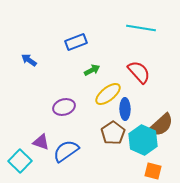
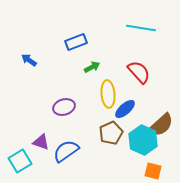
green arrow: moved 3 px up
yellow ellipse: rotated 56 degrees counterclockwise
blue ellipse: rotated 50 degrees clockwise
brown pentagon: moved 2 px left; rotated 10 degrees clockwise
cyan square: rotated 15 degrees clockwise
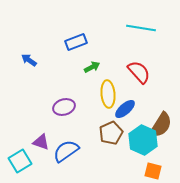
brown semicircle: rotated 16 degrees counterclockwise
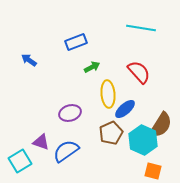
purple ellipse: moved 6 px right, 6 px down
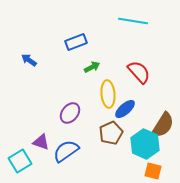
cyan line: moved 8 px left, 7 px up
purple ellipse: rotated 35 degrees counterclockwise
brown semicircle: moved 2 px right
cyan hexagon: moved 2 px right, 4 px down
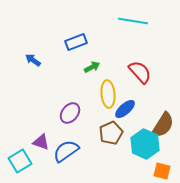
blue arrow: moved 4 px right
red semicircle: moved 1 px right
orange square: moved 9 px right
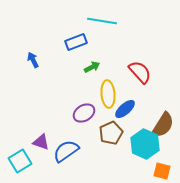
cyan line: moved 31 px left
blue arrow: rotated 28 degrees clockwise
purple ellipse: moved 14 px right; rotated 20 degrees clockwise
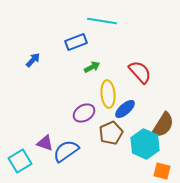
blue arrow: rotated 70 degrees clockwise
purple triangle: moved 4 px right, 1 px down
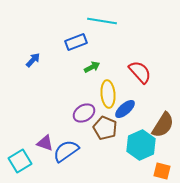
brown pentagon: moved 6 px left, 5 px up; rotated 25 degrees counterclockwise
cyan hexagon: moved 4 px left, 1 px down; rotated 12 degrees clockwise
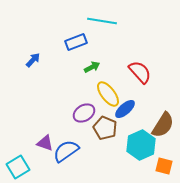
yellow ellipse: rotated 32 degrees counterclockwise
cyan square: moved 2 px left, 6 px down
orange square: moved 2 px right, 5 px up
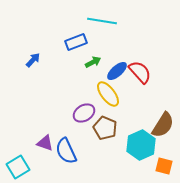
green arrow: moved 1 px right, 5 px up
blue ellipse: moved 8 px left, 38 px up
blue semicircle: rotated 80 degrees counterclockwise
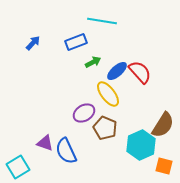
blue arrow: moved 17 px up
